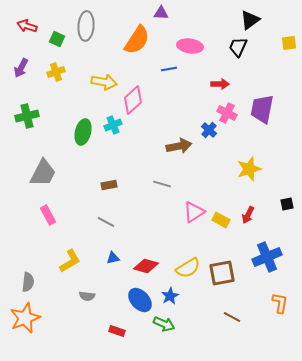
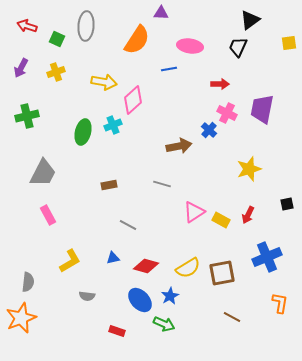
gray line at (106, 222): moved 22 px right, 3 px down
orange star at (25, 318): moved 4 px left
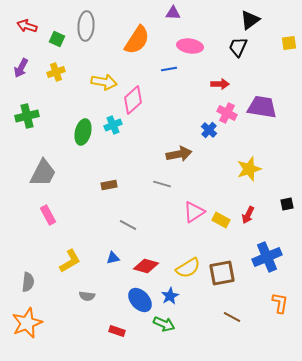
purple triangle at (161, 13): moved 12 px right
purple trapezoid at (262, 109): moved 2 px up; rotated 88 degrees clockwise
brown arrow at (179, 146): moved 8 px down
orange star at (21, 318): moved 6 px right, 5 px down
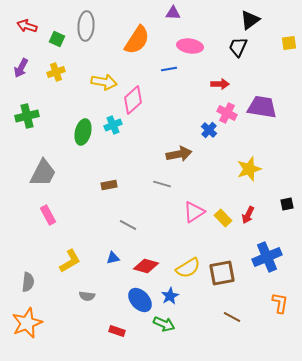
yellow rectangle at (221, 220): moved 2 px right, 2 px up; rotated 18 degrees clockwise
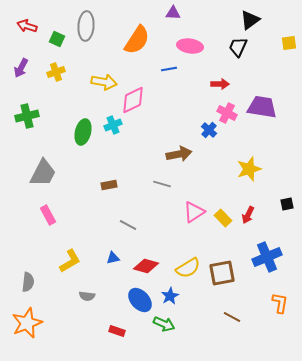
pink diamond at (133, 100): rotated 16 degrees clockwise
